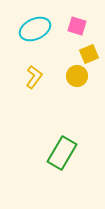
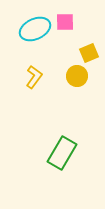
pink square: moved 12 px left, 4 px up; rotated 18 degrees counterclockwise
yellow square: moved 1 px up
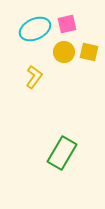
pink square: moved 2 px right, 2 px down; rotated 12 degrees counterclockwise
yellow square: moved 1 px up; rotated 36 degrees clockwise
yellow circle: moved 13 px left, 24 px up
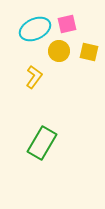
yellow circle: moved 5 px left, 1 px up
green rectangle: moved 20 px left, 10 px up
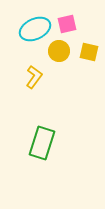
green rectangle: rotated 12 degrees counterclockwise
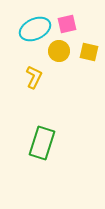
yellow L-shape: rotated 10 degrees counterclockwise
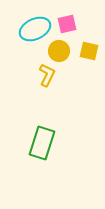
yellow square: moved 1 px up
yellow L-shape: moved 13 px right, 2 px up
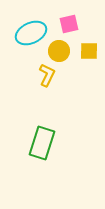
pink square: moved 2 px right
cyan ellipse: moved 4 px left, 4 px down
yellow square: rotated 12 degrees counterclockwise
